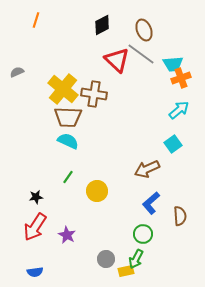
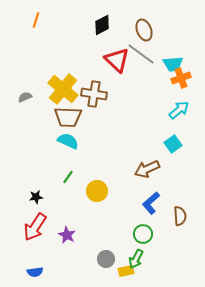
gray semicircle: moved 8 px right, 25 px down
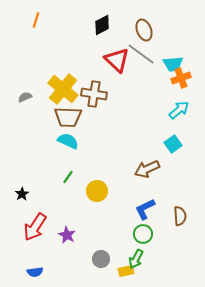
black star: moved 14 px left, 3 px up; rotated 24 degrees counterclockwise
blue L-shape: moved 6 px left, 6 px down; rotated 15 degrees clockwise
gray circle: moved 5 px left
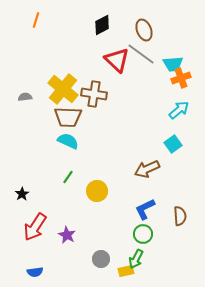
gray semicircle: rotated 16 degrees clockwise
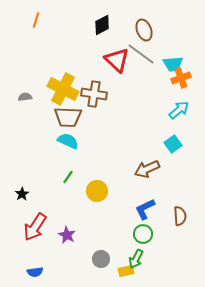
yellow cross: rotated 12 degrees counterclockwise
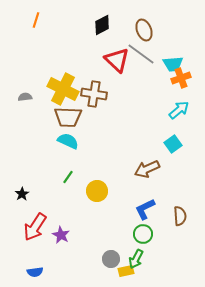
purple star: moved 6 px left
gray circle: moved 10 px right
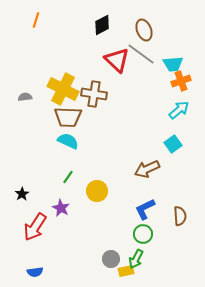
orange cross: moved 3 px down
purple star: moved 27 px up
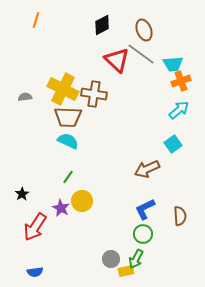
yellow circle: moved 15 px left, 10 px down
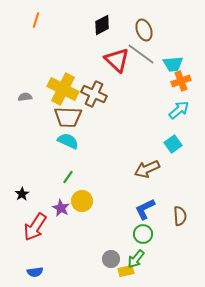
brown cross: rotated 15 degrees clockwise
green arrow: rotated 12 degrees clockwise
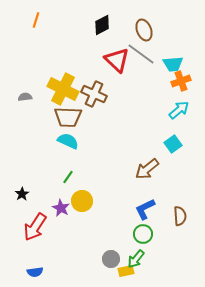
brown arrow: rotated 15 degrees counterclockwise
